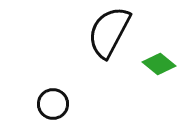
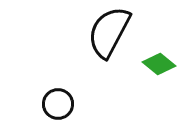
black circle: moved 5 px right
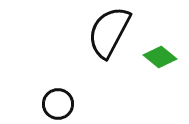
green diamond: moved 1 px right, 7 px up
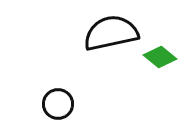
black semicircle: moved 2 px right, 1 px down; rotated 50 degrees clockwise
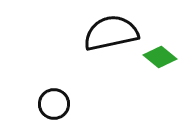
black circle: moved 4 px left
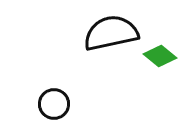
green diamond: moved 1 px up
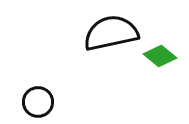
black circle: moved 16 px left, 2 px up
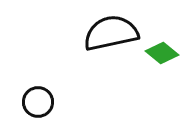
green diamond: moved 2 px right, 3 px up
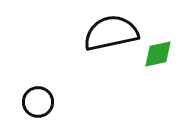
green diamond: moved 4 px left, 1 px down; rotated 52 degrees counterclockwise
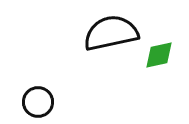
green diamond: moved 1 px right, 1 px down
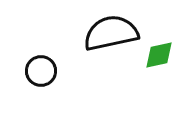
black circle: moved 3 px right, 31 px up
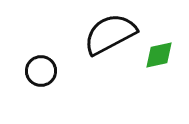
black semicircle: moved 1 px left, 1 px down; rotated 16 degrees counterclockwise
